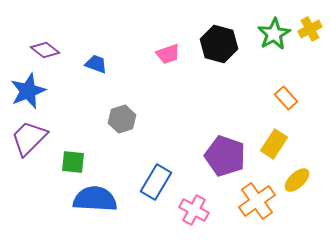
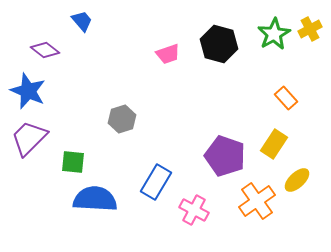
blue trapezoid: moved 14 px left, 43 px up; rotated 30 degrees clockwise
blue star: rotated 27 degrees counterclockwise
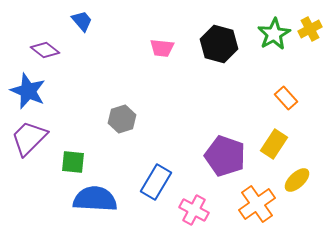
pink trapezoid: moved 6 px left, 6 px up; rotated 25 degrees clockwise
orange cross: moved 3 px down
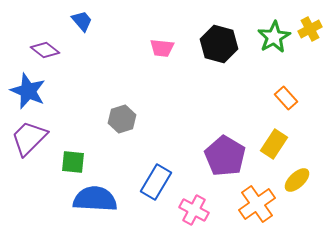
green star: moved 3 px down
purple pentagon: rotated 12 degrees clockwise
